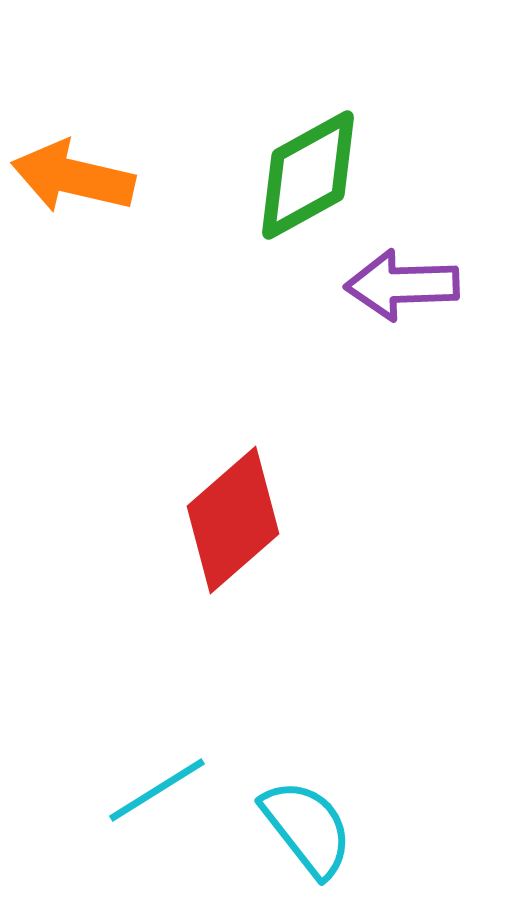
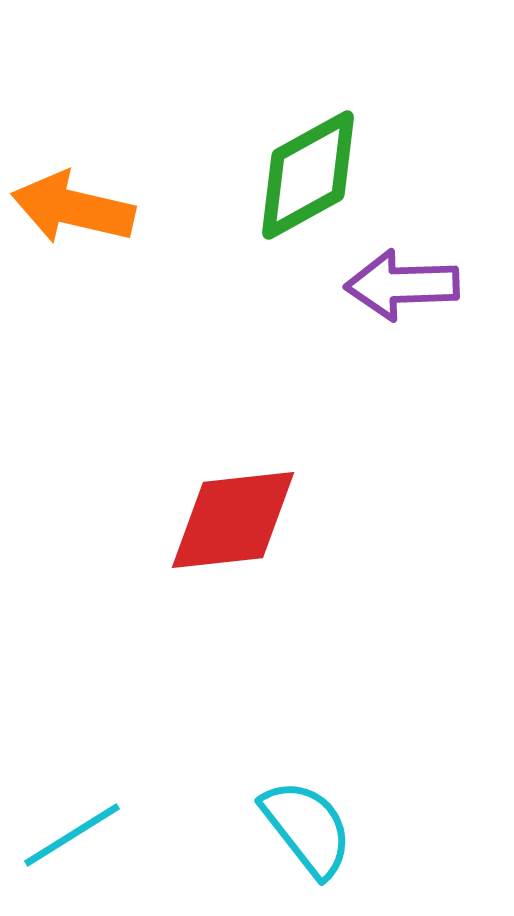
orange arrow: moved 31 px down
red diamond: rotated 35 degrees clockwise
cyan line: moved 85 px left, 45 px down
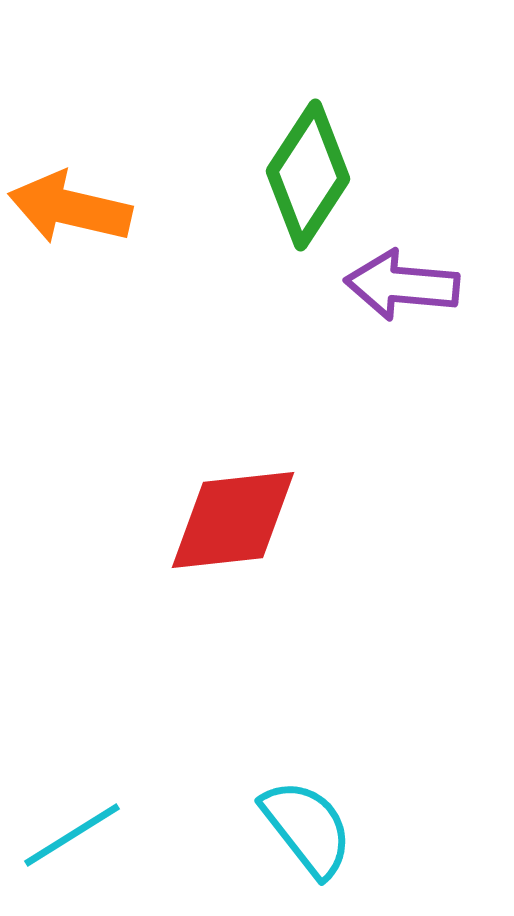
green diamond: rotated 28 degrees counterclockwise
orange arrow: moved 3 px left
purple arrow: rotated 7 degrees clockwise
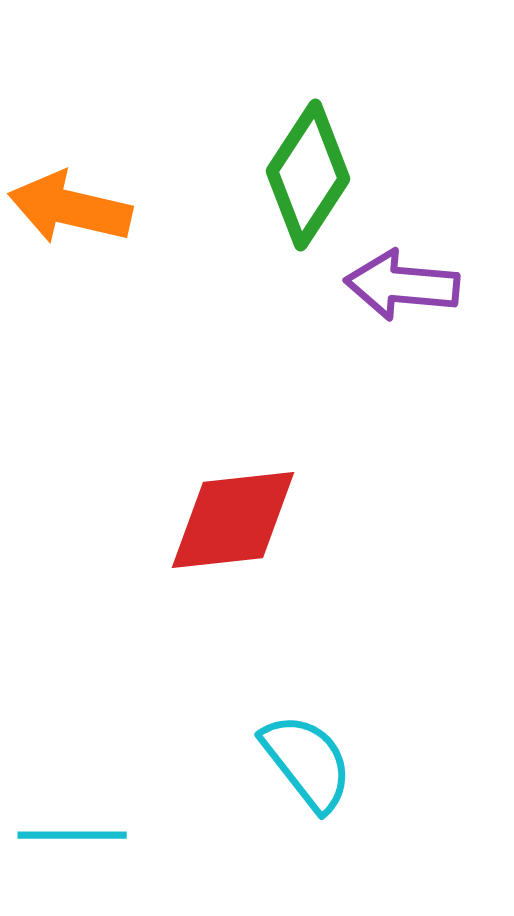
cyan semicircle: moved 66 px up
cyan line: rotated 32 degrees clockwise
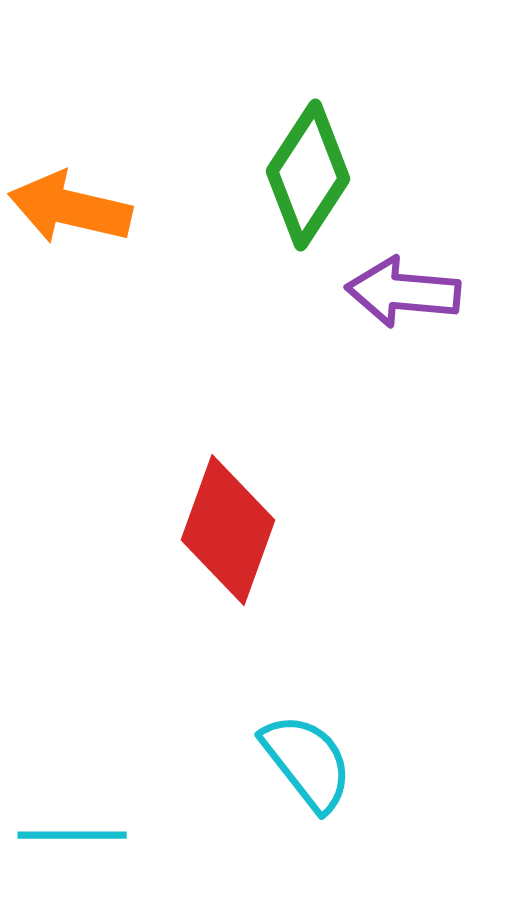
purple arrow: moved 1 px right, 7 px down
red diamond: moved 5 px left, 10 px down; rotated 64 degrees counterclockwise
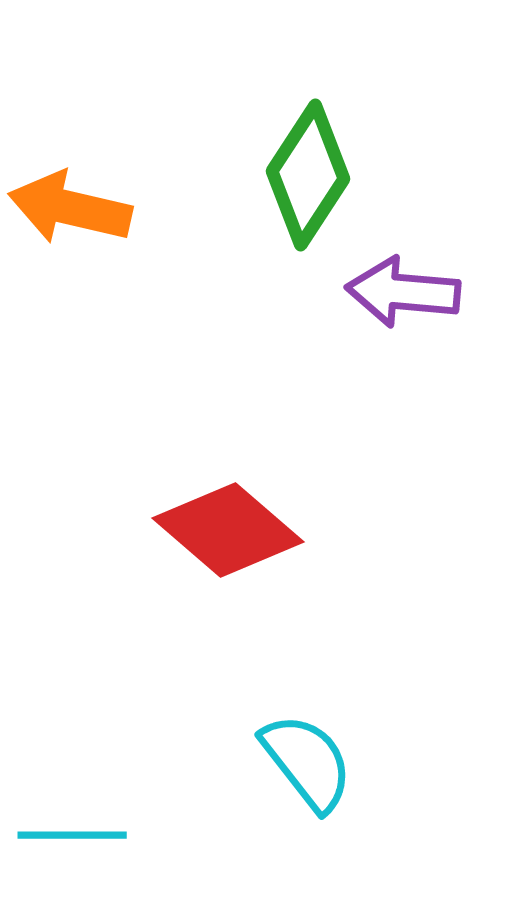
red diamond: rotated 69 degrees counterclockwise
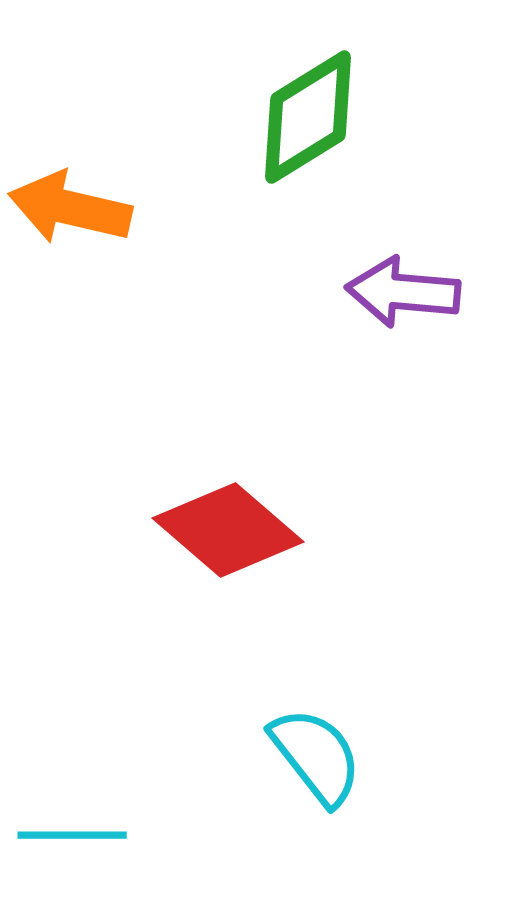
green diamond: moved 58 px up; rotated 25 degrees clockwise
cyan semicircle: moved 9 px right, 6 px up
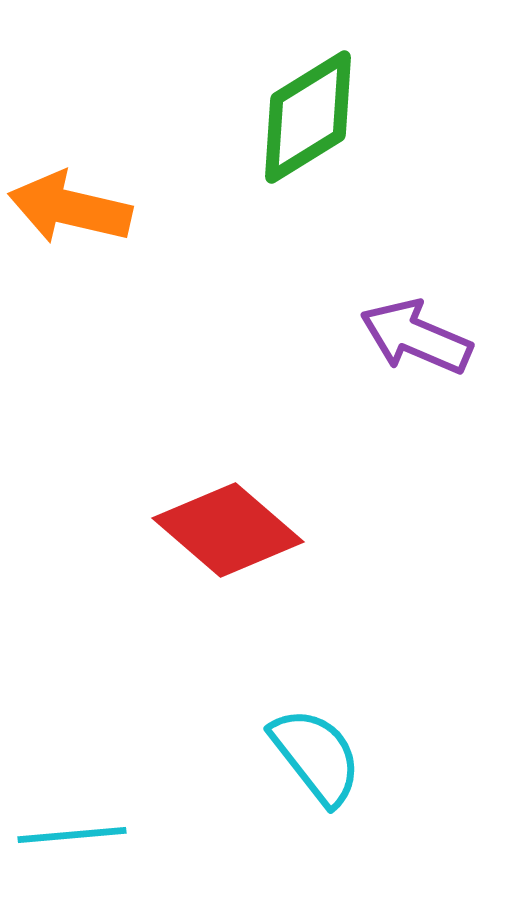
purple arrow: moved 13 px right, 45 px down; rotated 18 degrees clockwise
cyan line: rotated 5 degrees counterclockwise
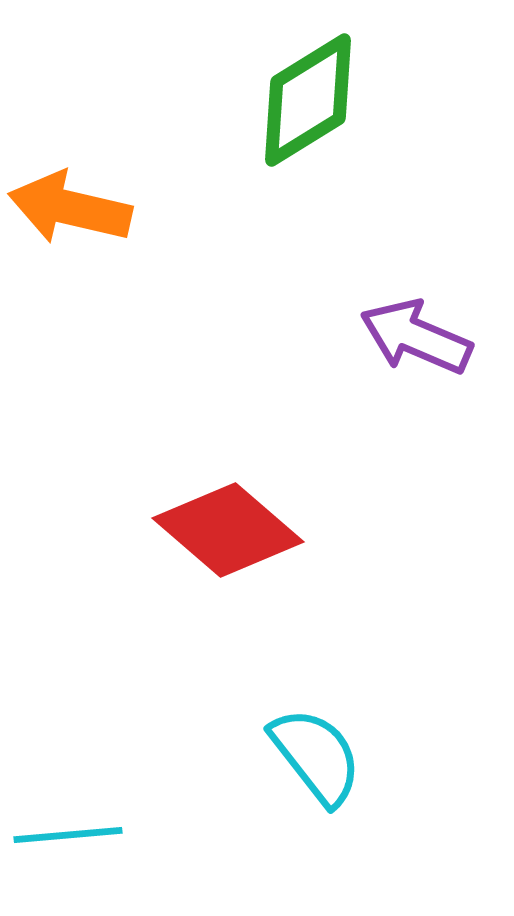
green diamond: moved 17 px up
cyan line: moved 4 px left
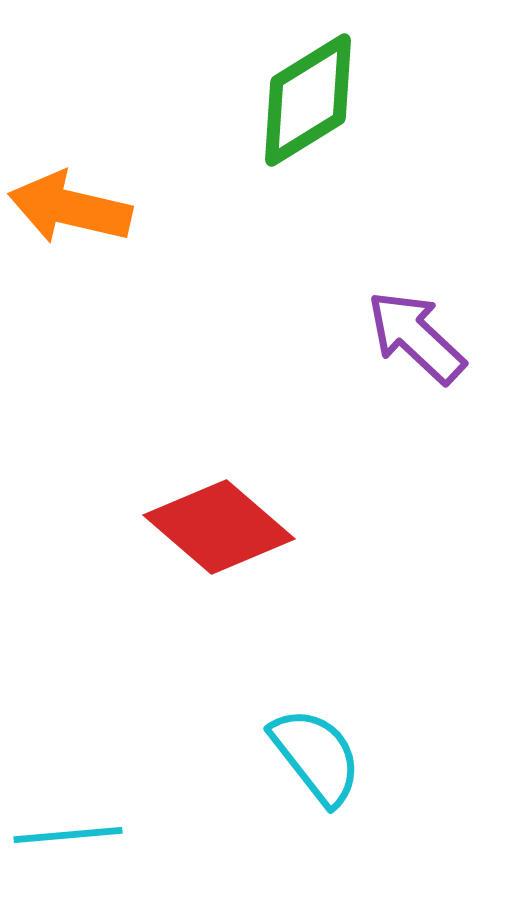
purple arrow: rotated 20 degrees clockwise
red diamond: moved 9 px left, 3 px up
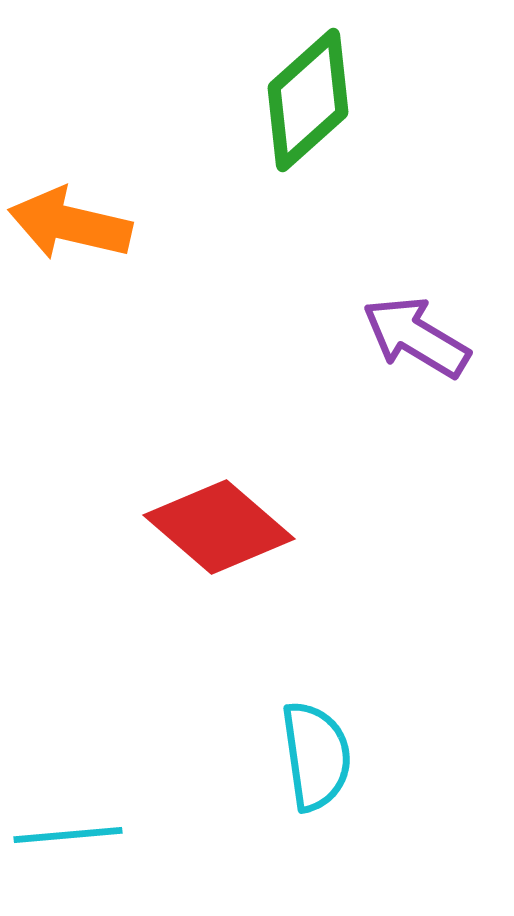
green diamond: rotated 10 degrees counterclockwise
orange arrow: moved 16 px down
purple arrow: rotated 12 degrees counterclockwise
cyan semicircle: rotated 30 degrees clockwise
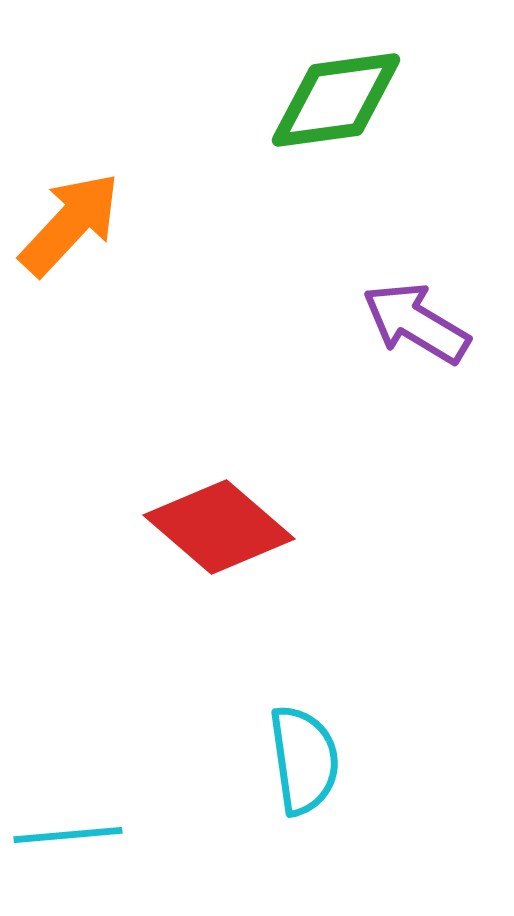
green diamond: moved 28 px right; rotated 34 degrees clockwise
orange arrow: rotated 120 degrees clockwise
purple arrow: moved 14 px up
cyan semicircle: moved 12 px left, 4 px down
